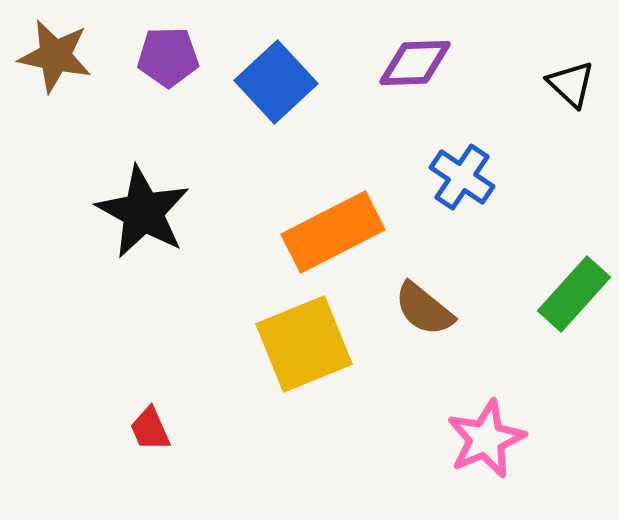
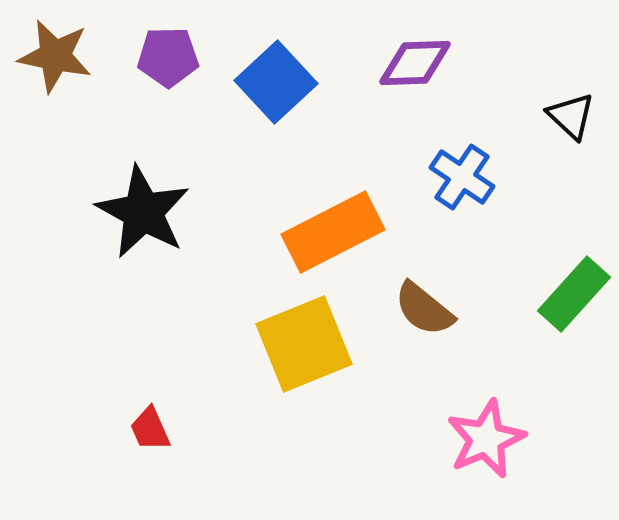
black triangle: moved 32 px down
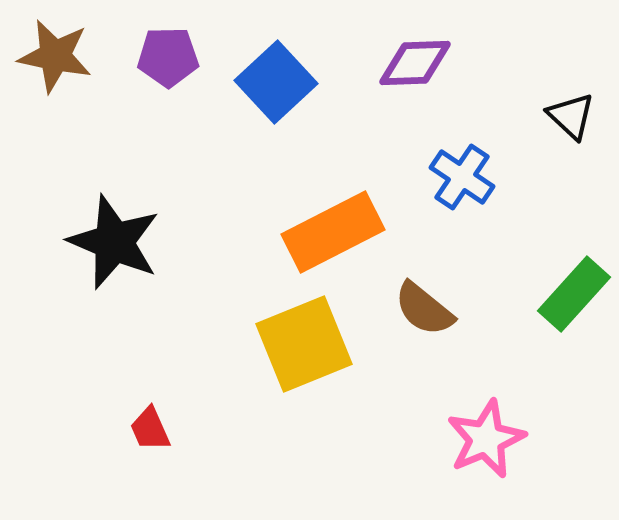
black star: moved 29 px left, 30 px down; rotated 6 degrees counterclockwise
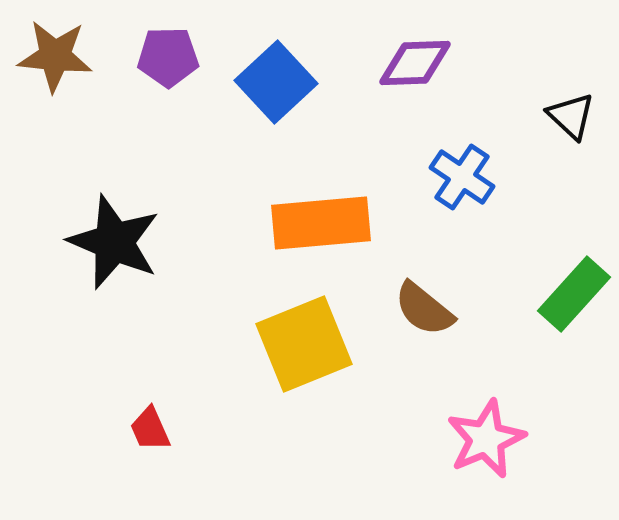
brown star: rotated 6 degrees counterclockwise
orange rectangle: moved 12 px left, 9 px up; rotated 22 degrees clockwise
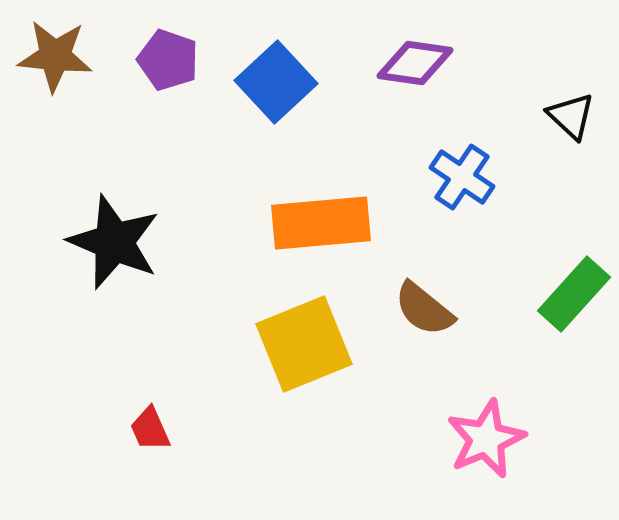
purple pentagon: moved 3 px down; rotated 20 degrees clockwise
purple diamond: rotated 10 degrees clockwise
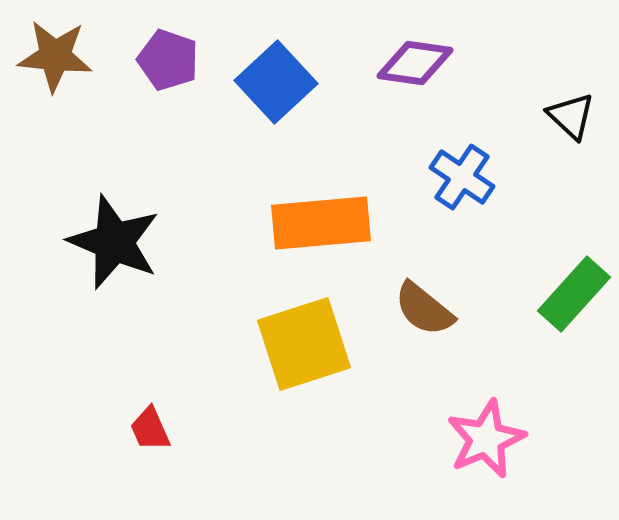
yellow square: rotated 4 degrees clockwise
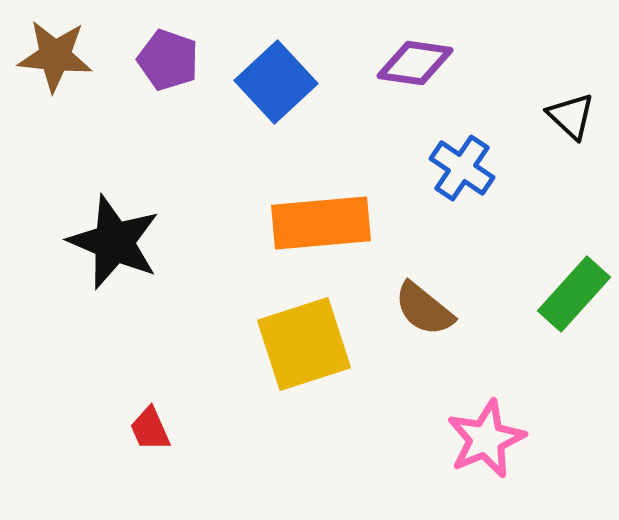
blue cross: moved 9 px up
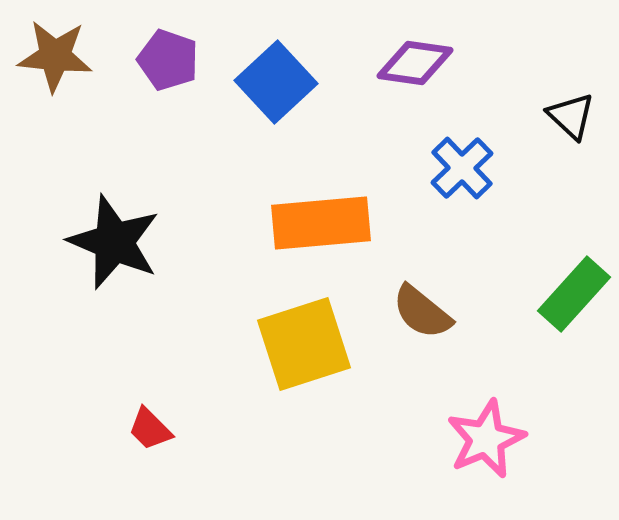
blue cross: rotated 12 degrees clockwise
brown semicircle: moved 2 px left, 3 px down
red trapezoid: rotated 21 degrees counterclockwise
